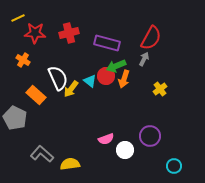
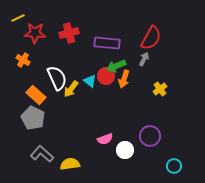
purple rectangle: rotated 10 degrees counterclockwise
white semicircle: moved 1 px left
gray pentagon: moved 18 px right
pink semicircle: moved 1 px left
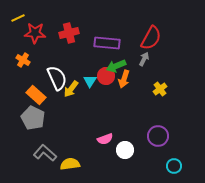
cyan triangle: rotated 24 degrees clockwise
purple circle: moved 8 px right
gray L-shape: moved 3 px right, 1 px up
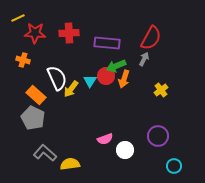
red cross: rotated 12 degrees clockwise
orange cross: rotated 16 degrees counterclockwise
yellow cross: moved 1 px right, 1 px down
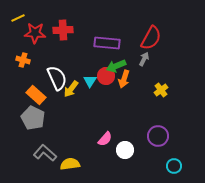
red cross: moved 6 px left, 3 px up
pink semicircle: rotated 28 degrees counterclockwise
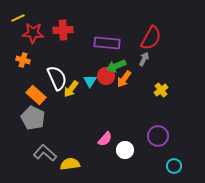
red star: moved 2 px left
orange arrow: rotated 18 degrees clockwise
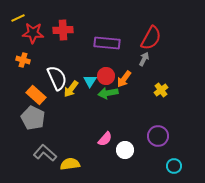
green arrow: moved 8 px left, 27 px down; rotated 12 degrees clockwise
